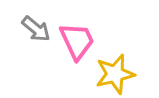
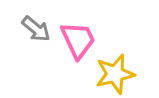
pink trapezoid: moved 1 px right, 1 px up
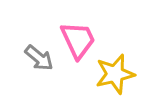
gray arrow: moved 3 px right, 29 px down
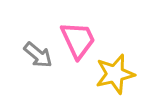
gray arrow: moved 1 px left, 3 px up
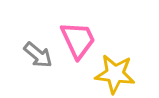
yellow star: rotated 21 degrees clockwise
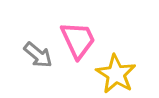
yellow star: moved 1 px right; rotated 24 degrees clockwise
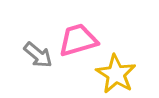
pink trapezoid: rotated 81 degrees counterclockwise
